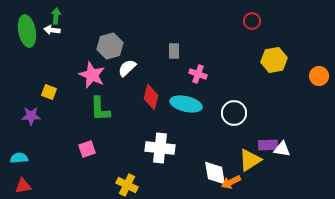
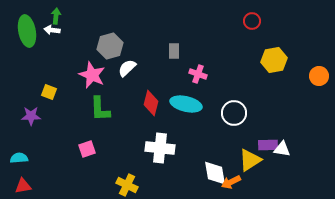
red diamond: moved 6 px down
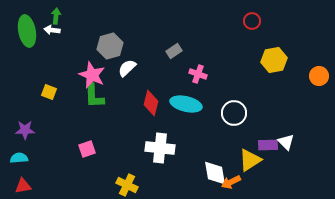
gray rectangle: rotated 56 degrees clockwise
green L-shape: moved 6 px left, 13 px up
purple star: moved 6 px left, 14 px down
white triangle: moved 4 px right, 7 px up; rotated 36 degrees clockwise
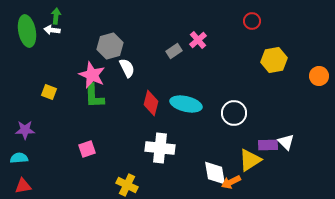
white semicircle: rotated 108 degrees clockwise
pink cross: moved 34 px up; rotated 30 degrees clockwise
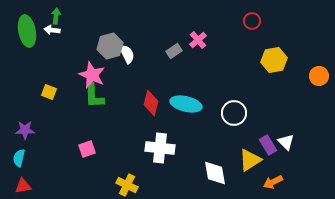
white semicircle: moved 14 px up
purple rectangle: rotated 60 degrees clockwise
cyan semicircle: rotated 72 degrees counterclockwise
orange arrow: moved 42 px right
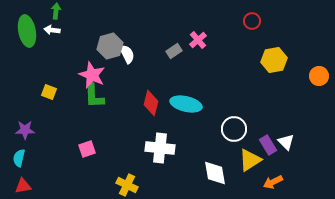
green arrow: moved 5 px up
white circle: moved 16 px down
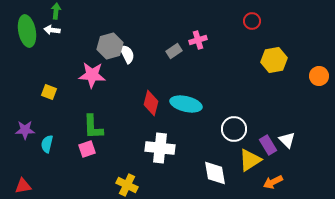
pink cross: rotated 24 degrees clockwise
pink star: rotated 20 degrees counterclockwise
green L-shape: moved 1 px left, 31 px down
white triangle: moved 1 px right, 2 px up
cyan semicircle: moved 28 px right, 14 px up
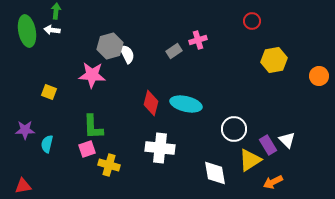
yellow cross: moved 18 px left, 20 px up; rotated 10 degrees counterclockwise
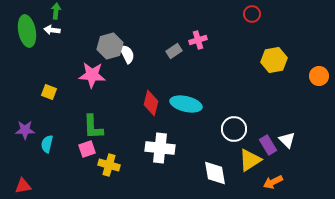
red circle: moved 7 px up
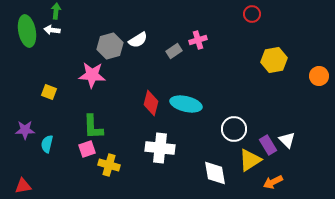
white semicircle: moved 11 px right, 14 px up; rotated 84 degrees clockwise
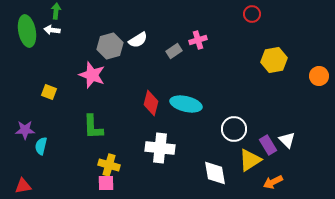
pink star: rotated 16 degrees clockwise
cyan semicircle: moved 6 px left, 2 px down
pink square: moved 19 px right, 34 px down; rotated 18 degrees clockwise
